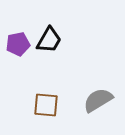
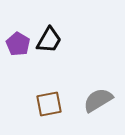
purple pentagon: rotated 30 degrees counterclockwise
brown square: moved 3 px right, 1 px up; rotated 16 degrees counterclockwise
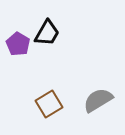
black trapezoid: moved 2 px left, 7 px up
brown square: rotated 20 degrees counterclockwise
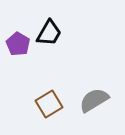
black trapezoid: moved 2 px right
gray semicircle: moved 4 px left
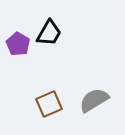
brown square: rotated 8 degrees clockwise
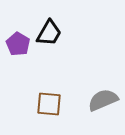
gray semicircle: moved 9 px right; rotated 8 degrees clockwise
brown square: rotated 28 degrees clockwise
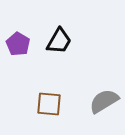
black trapezoid: moved 10 px right, 8 px down
gray semicircle: moved 1 px right, 1 px down; rotated 8 degrees counterclockwise
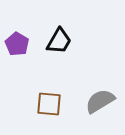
purple pentagon: moved 1 px left
gray semicircle: moved 4 px left
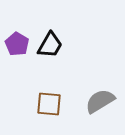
black trapezoid: moved 9 px left, 4 px down
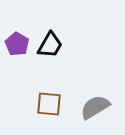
gray semicircle: moved 5 px left, 6 px down
